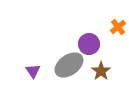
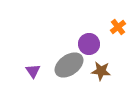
brown star: rotated 30 degrees counterclockwise
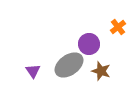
brown star: rotated 12 degrees clockwise
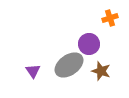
orange cross: moved 8 px left, 9 px up; rotated 21 degrees clockwise
